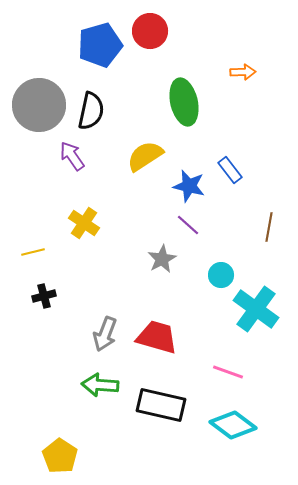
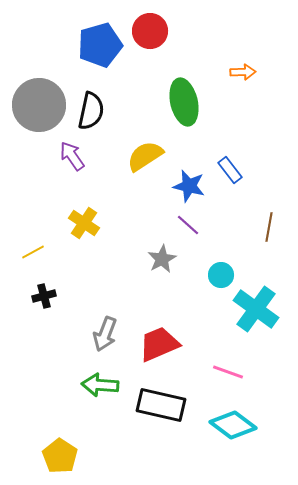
yellow line: rotated 15 degrees counterclockwise
red trapezoid: moved 2 px right, 7 px down; rotated 39 degrees counterclockwise
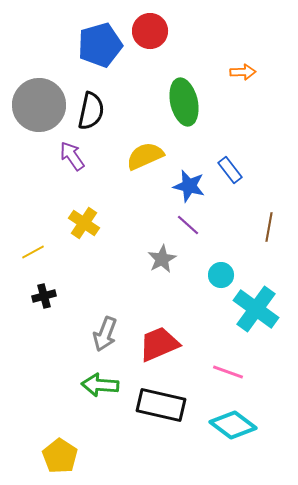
yellow semicircle: rotated 9 degrees clockwise
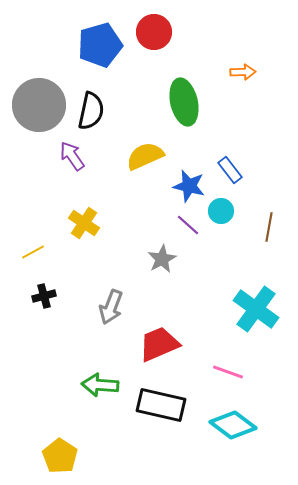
red circle: moved 4 px right, 1 px down
cyan circle: moved 64 px up
gray arrow: moved 6 px right, 27 px up
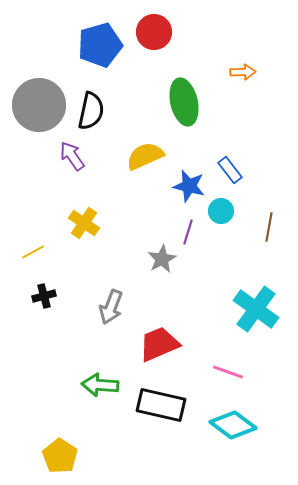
purple line: moved 7 px down; rotated 65 degrees clockwise
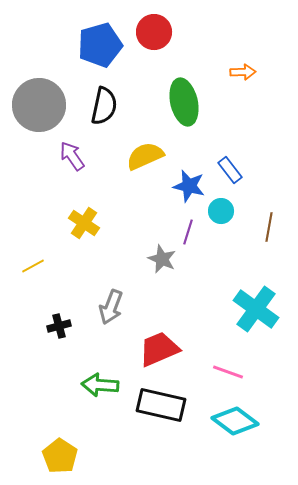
black semicircle: moved 13 px right, 5 px up
yellow line: moved 14 px down
gray star: rotated 20 degrees counterclockwise
black cross: moved 15 px right, 30 px down
red trapezoid: moved 5 px down
cyan diamond: moved 2 px right, 4 px up
